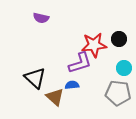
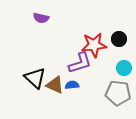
brown triangle: moved 12 px up; rotated 18 degrees counterclockwise
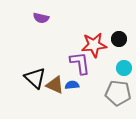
purple L-shape: rotated 80 degrees counterclockwise
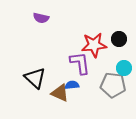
brown triangle: moved 5 px right, 8 px down
gray pentagon: moved 5 px left, 8 px up
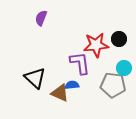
purple semicircle: rotated 98 degrees clockwise
red star: moved 2 px right
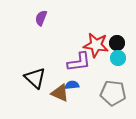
black circle: moved 2 px left, 4 px down
red star: rotated 15 degrees clockwise
purple L-shape: moved 1 px left, 1 px up; rotated 90 degrees clockwise
cyan circle: moved 6 px left, 10 px up
gray pentagon: moved 8 px down
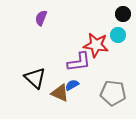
black circle: moved 6 px right, 29 px up
cyan circle: moved 23 px up
blue semicircle: rotated 24 degrees counterclockwise
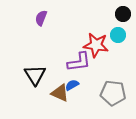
black triangle: moved 3 px up; rotated 15 degrees clockwise
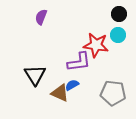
black circle: moved 4 px left
purple semicircle: moved 1 px up
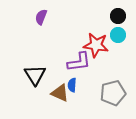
black circle: moved 1 px left, 2 px down
blue semicircle: rotated 56 degrees counterclockwise
gray pentagon: rotated 20 degrees counterclockwise
